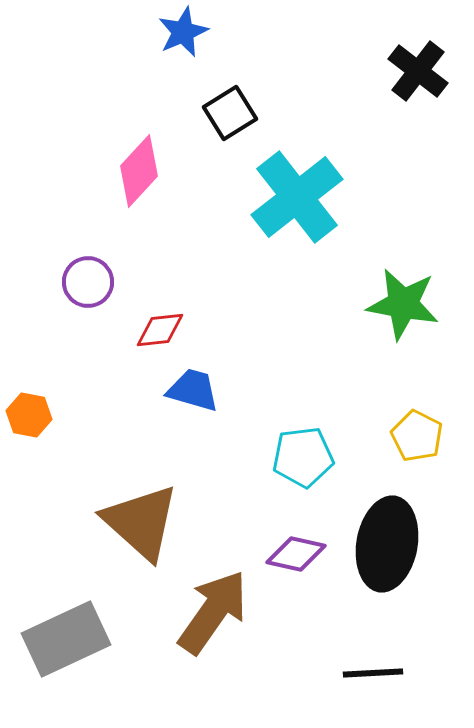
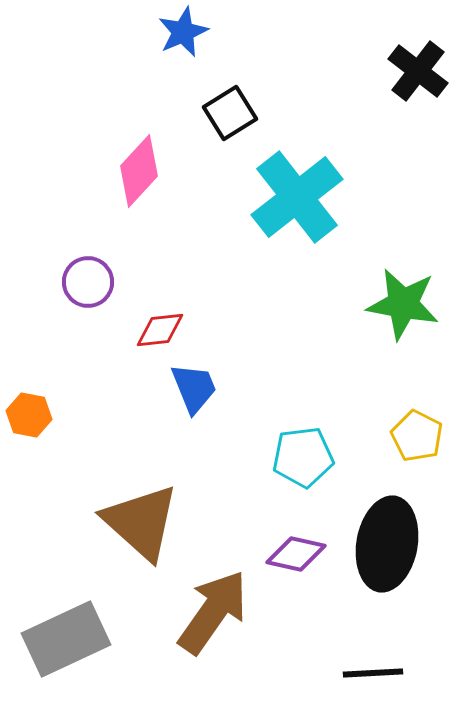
blue trapezoid: moved 1 px right, 2 px up; rotated 52 degrees clockwise
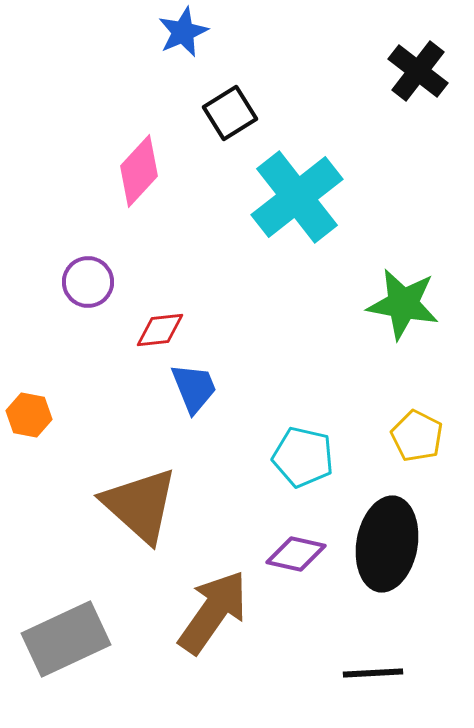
cyan pentagon: rotated 20 degrees clockwise
brown triangle: moved 1 px left, 17 px up
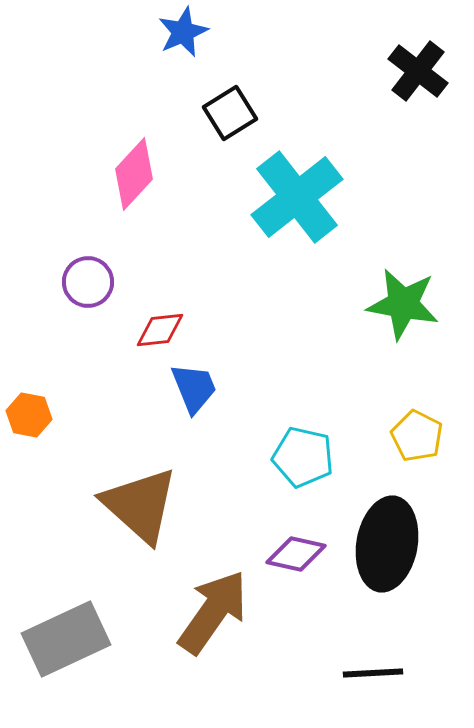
pink diamond: moved 5 px left, 3 px down
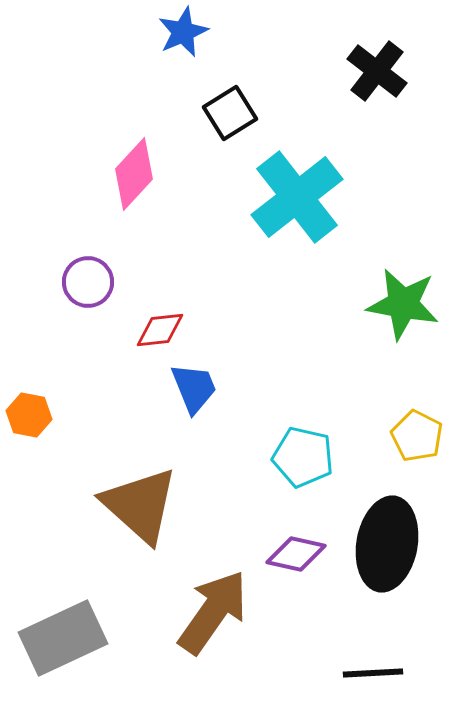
black cross: moved 41 px left
gray rectangle: moved 3 px left, 1 px up
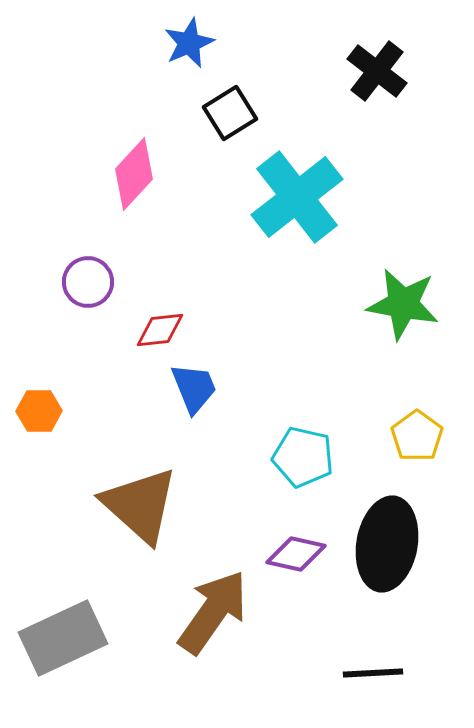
blue star: moved 6 px right, 11 px down
orange hexagon: moved 10 px right, 4 px up; rotated 12 degrees counterclockwise
yellow pentagon: rotated 9 degrees clockwise
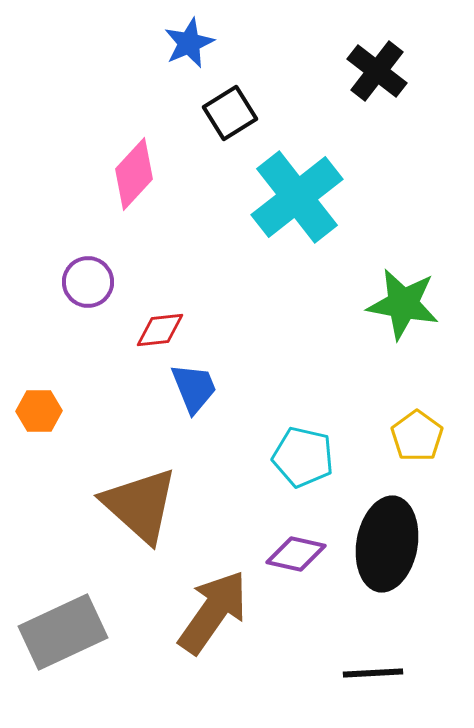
gray rectangle: moved 6 px up
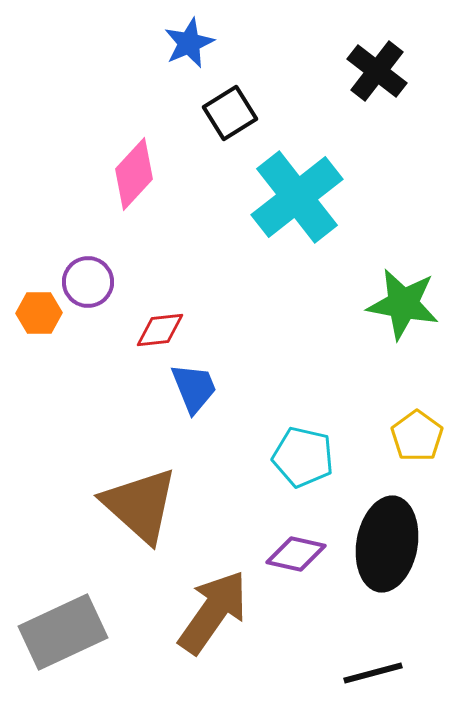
orange hexagon: moved 98 px up
black line: rotated 12 degrees counterclockwise
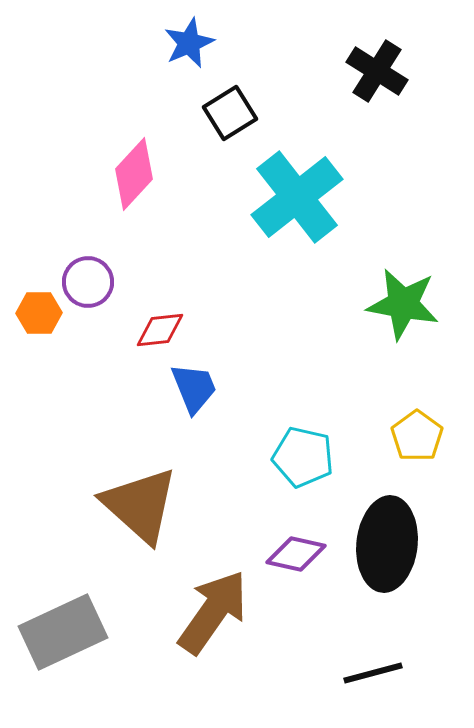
black cross: rotated 6 degrees counterclockwise
black ellipse: rotated 4 degrees counterclockwise
